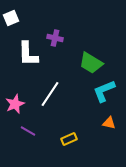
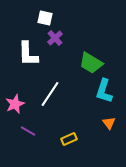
white square: moved 34 px right; rotated 35 degrees clockwise
purple cross: rotated 35 degrees clockwise
cyan L-shape: rotated 50 degrees counterclockwise
orange triangle: rotated 40 degrees clockwise
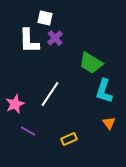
white L-shape: moved 1 px right, 13 px up
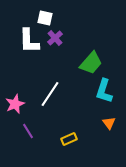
green trapezoid: rotated 80 degrees counterclockwise
purple line: rotated 28 degrees clockwise
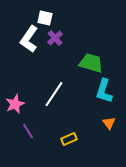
white L-shape: moved 2 px up; rotated 36 degrees clockwise
green trapezoid: rotated 115 degrees counterclockwise
white line: moved 4 px right
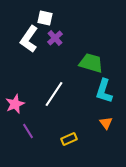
orange triangle: moved 3 px left
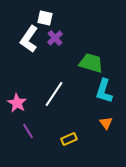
pink star: moved 2 px right, 1 px up; rotated 18 degrees counterclockwise
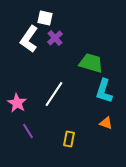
orange triangle: rotated 32 degrees counterclockwise
yellow rectangle: rotated 56 degrees counterclockwise
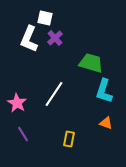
white L-shape: rotated 12 degrees counterclockwise
purple line: moved 5 px left, 3 px down
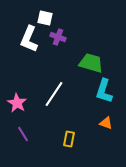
purple cross: moved 3 px right, 1 px up; rotated 28 degrees counterclockwise
